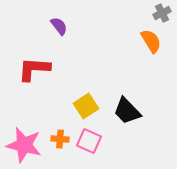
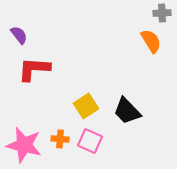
gray cross: rotated 24 degrees clockwise
purple semicircle: moved 40 px left, 9 px down
pink square: moved 1 px right
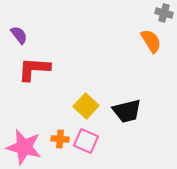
gray cross: moved 2 px right; rotated 18 degrees clockwise
yellow square: rotated 15 degrees counterclockwise
black trapezoid: rotated 60 degrees counterclockwise
pink square: moved 4 px left
pink star: moved 2 px down
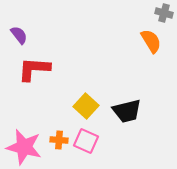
orange cross: moved 1 px left, 1 px down
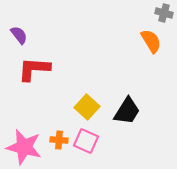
yellow square: moved 1 px right, 1 px down
black trapezoid: rotated 44 degrees counterclockwise
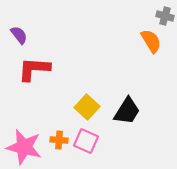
gray cross: moved 1 px right, 3 px down
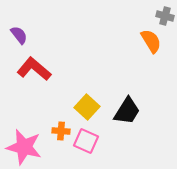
red L-shape: rotated 36 degrees clockwise
orange cross: moved 2 px right, 9 px up
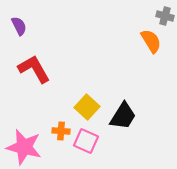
purple semicircle: moved 9 px up; rotated 12 degrees clockwise
red L-shape: rotated 20 degrees clockwise
black trapezoid: moved 4 px left, 5 px down
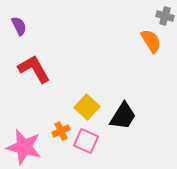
orange cross: rotated 30 degrees counterclockwise
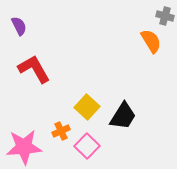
pink square: moved 1 px right, 5 px down; rotated 20 degrees clockwise
pink star: rotated 18 degrees counterclockwise
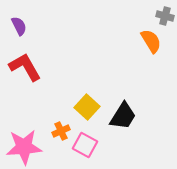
red L-shape: moved 9 px left, 2 px up
pink square: moved 2 px left, 1 px up; rotated 15 degrees counterclockwise
